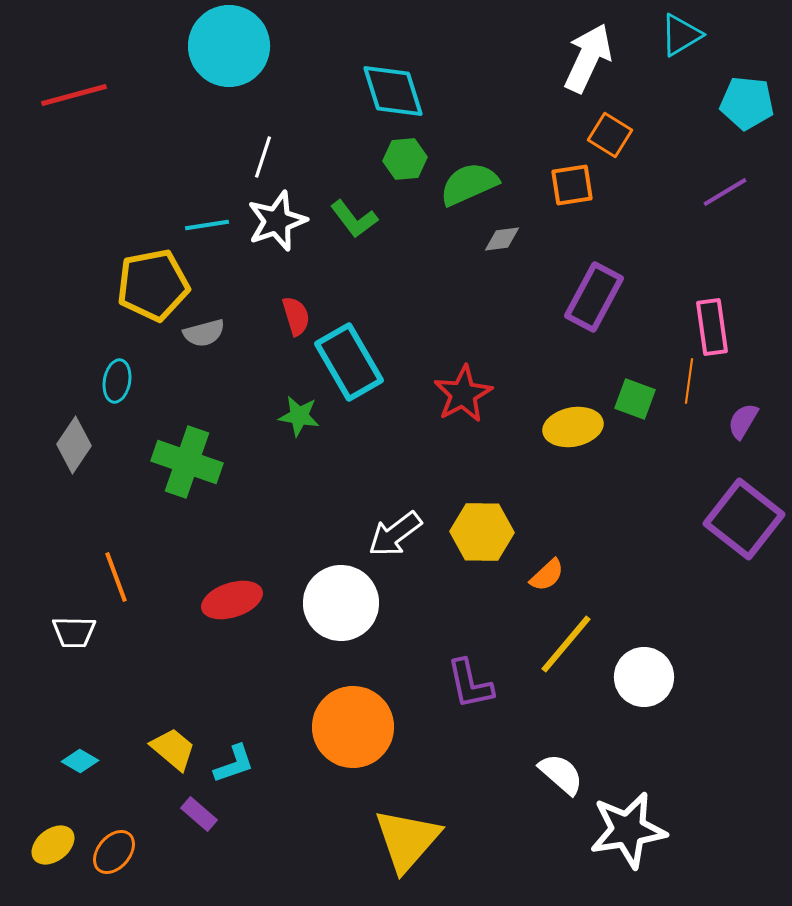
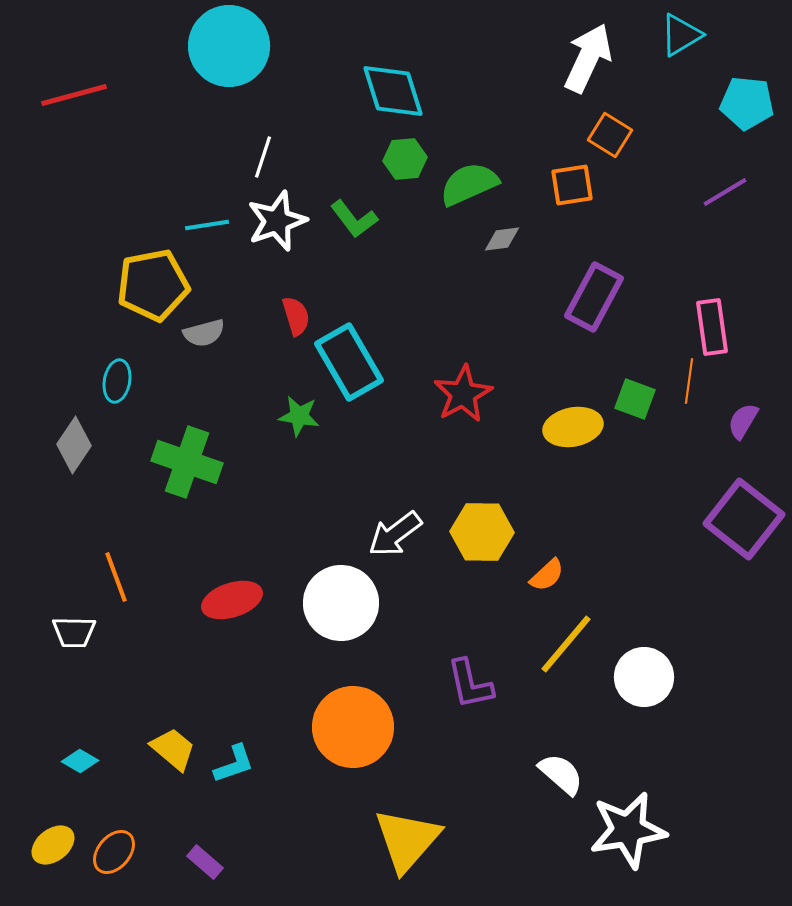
purple rectangle at (199, 814): moved 6 px right, 48 px down
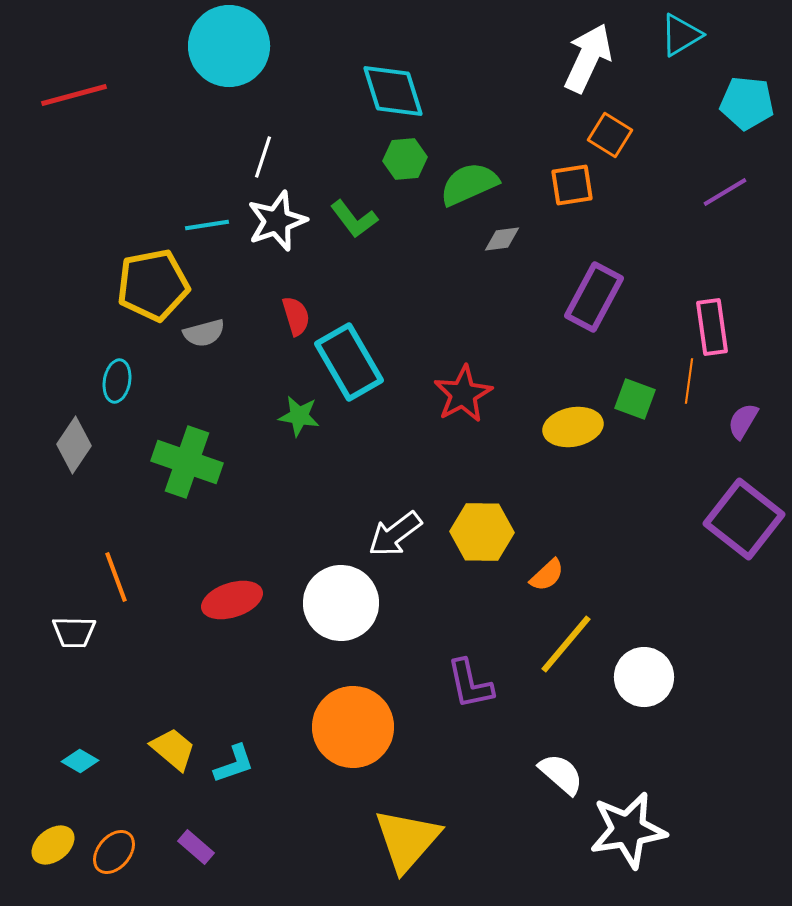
purple rectangle at (205, 862): moved 9 px left, 15 px up
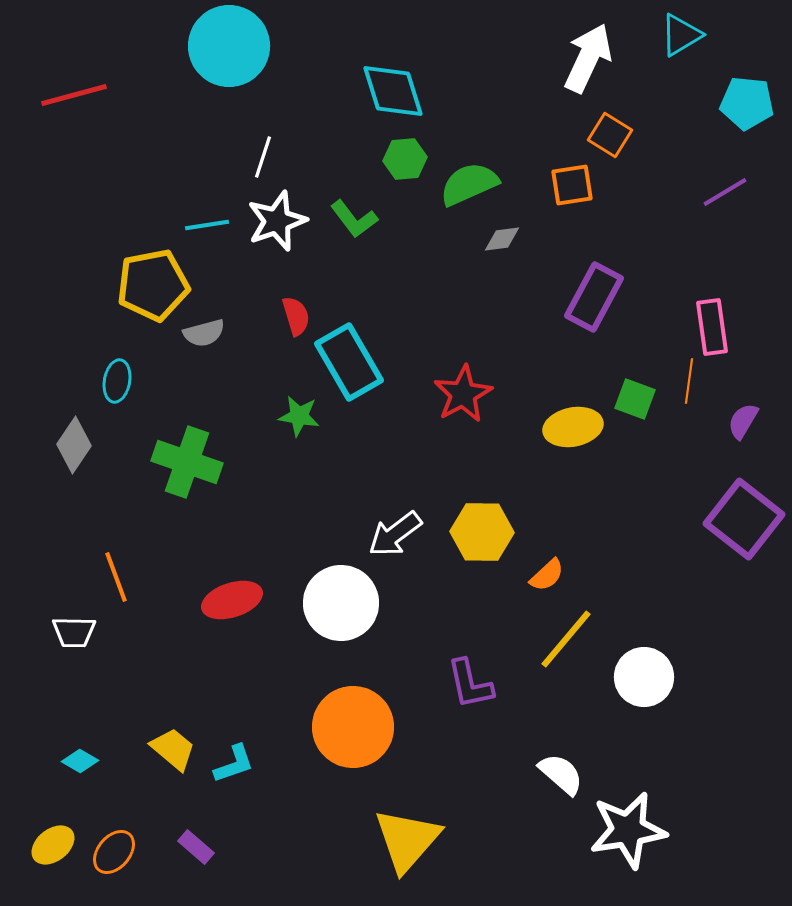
yellow line at (566, 644): moved 5 px up
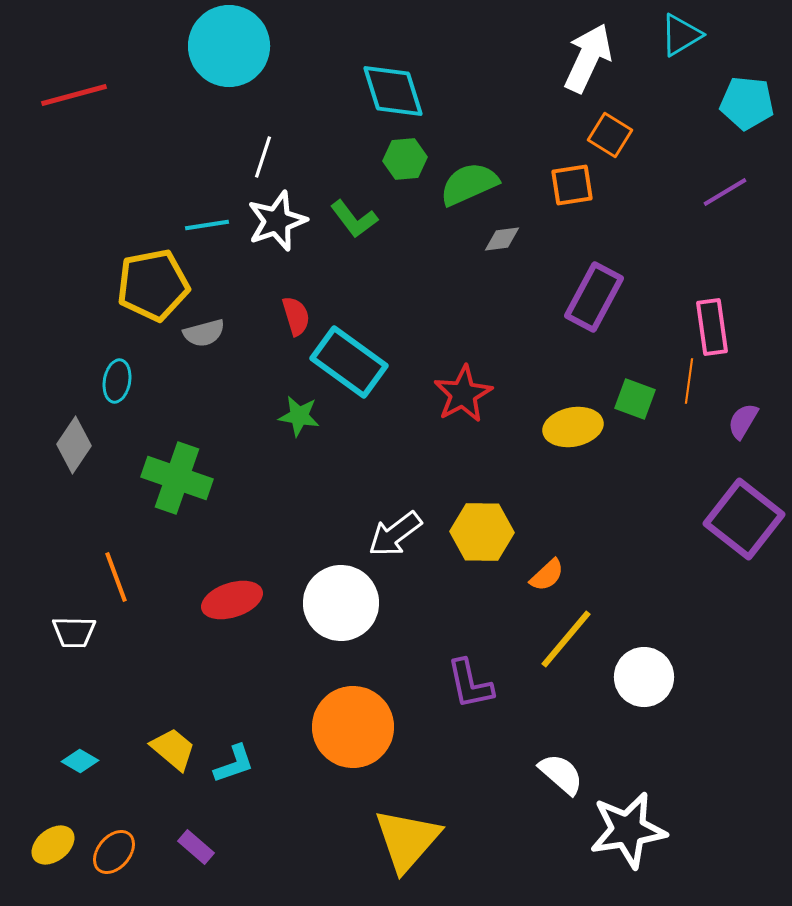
cyan rectangle at (349, 362): rotated 24 degrees counterclockwise
green cross at (187, 462): moved 10 px left, 16 px down
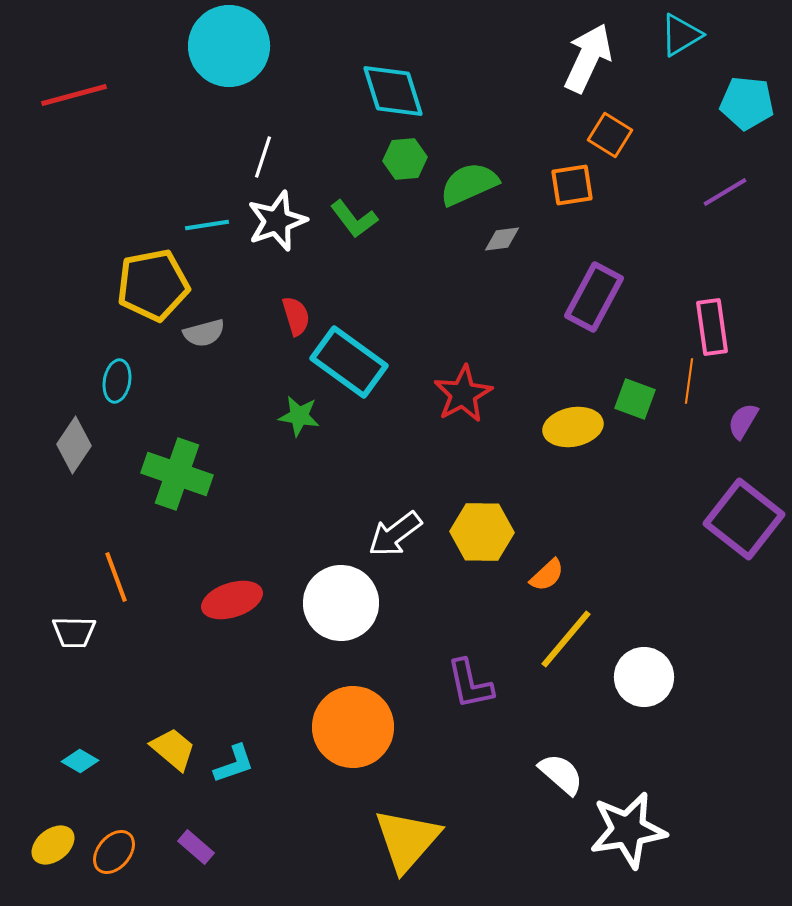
green cross at (177, 478): moved 4 px up
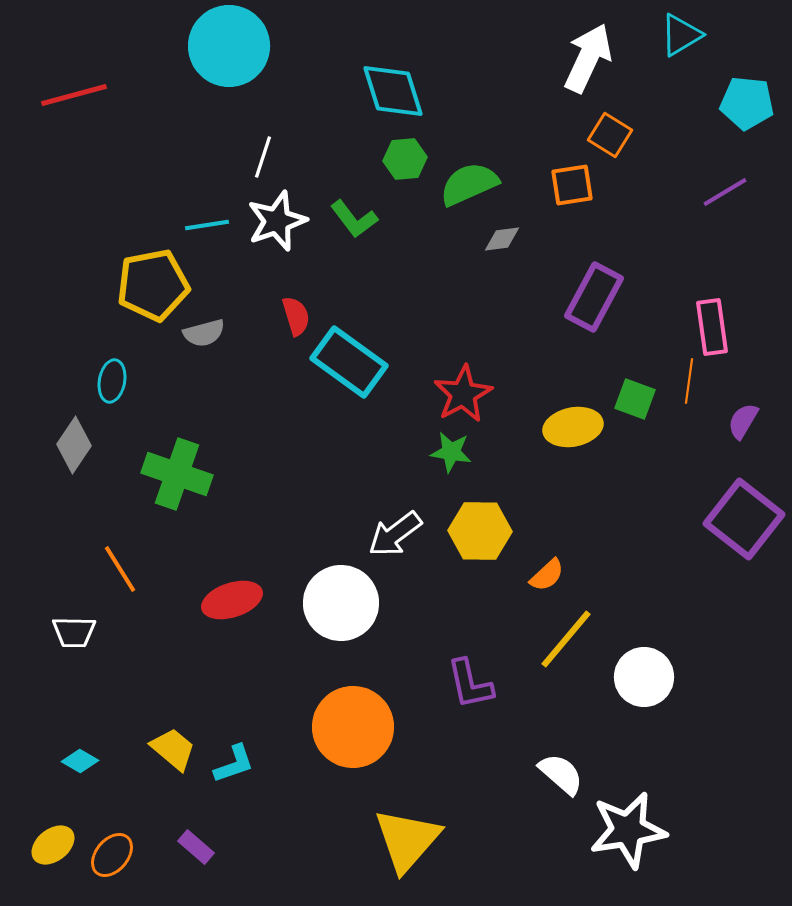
cyan ellipse at (117, 381): moved 5 px left
green star at (299, 416): moved 152 px right, 36 px down
yellow hexagon at (482, 532): moved 2 px left, 1 px up
orange line at (116, 577): moved 4 px right, 8 px up; rotated 12 degrees counterclockwise
orange ellipse at (114, 852): moved 2 px left, 3 px down
